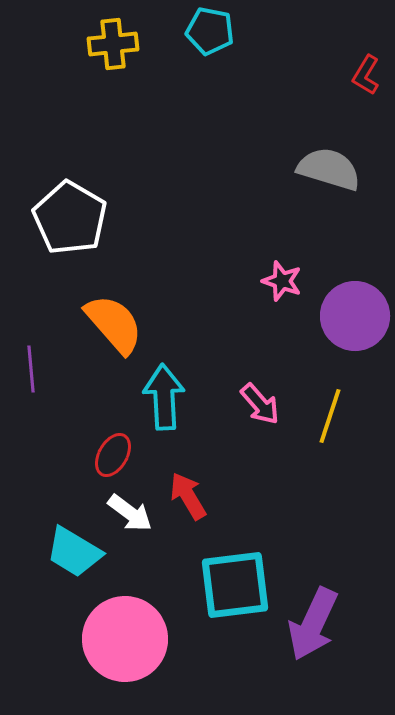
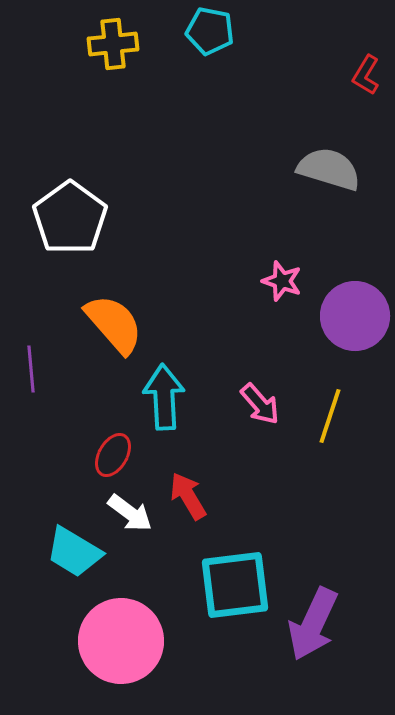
white pentagon: rotated 6 degrees clockwise
pink circle: moved 4 px left, 2 px down
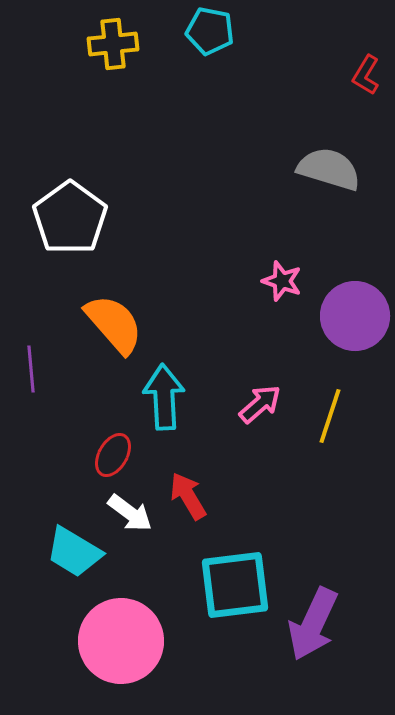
pink arrow: rotated 90 degrees counterclockwise
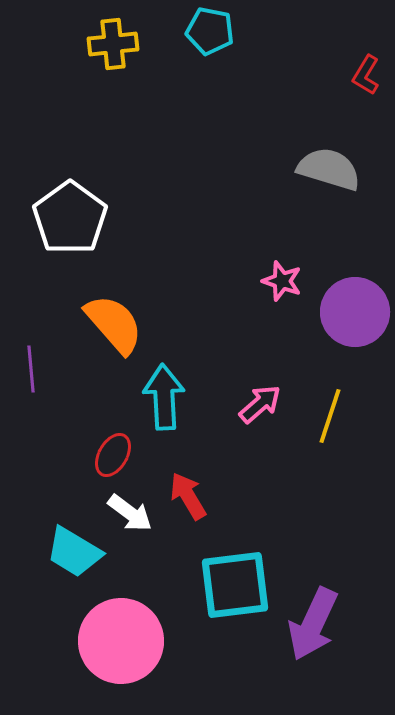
purple circle: moved 4 px up
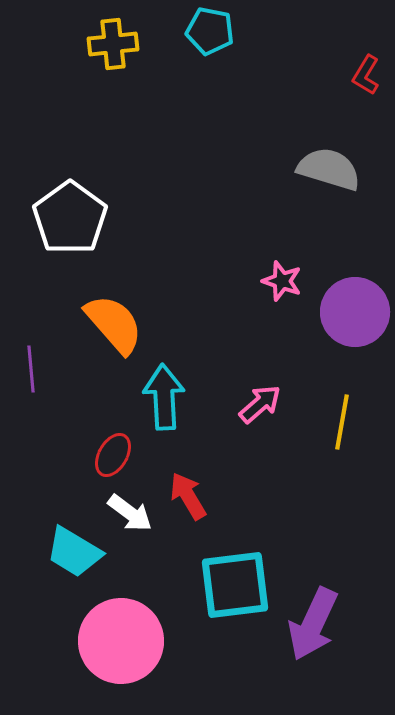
yellow line: moved 12 px right, 6 px down; rotated 8 degrees counterclockwise
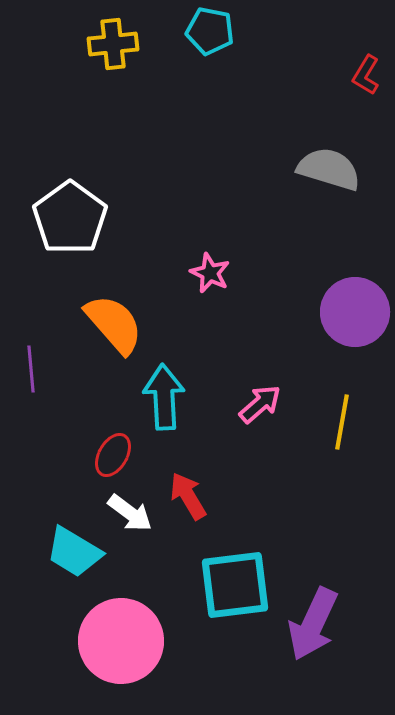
pink star: moved 72 px left, 8 px up; rotated 6 degrees clockwise
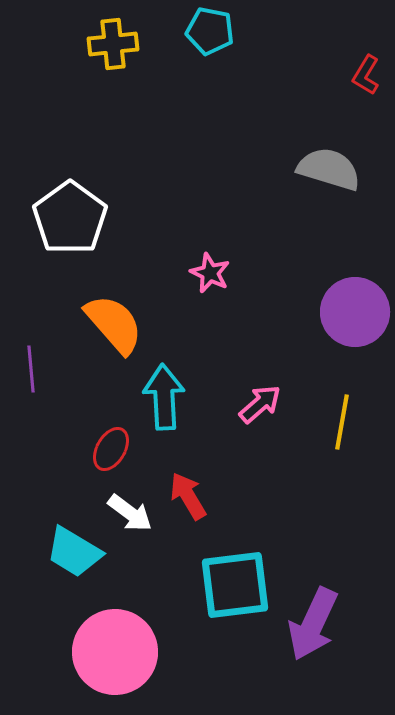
red ellipse: moved 2 px left, 6 px up
pink circle: moved 6 px left, 11 px down
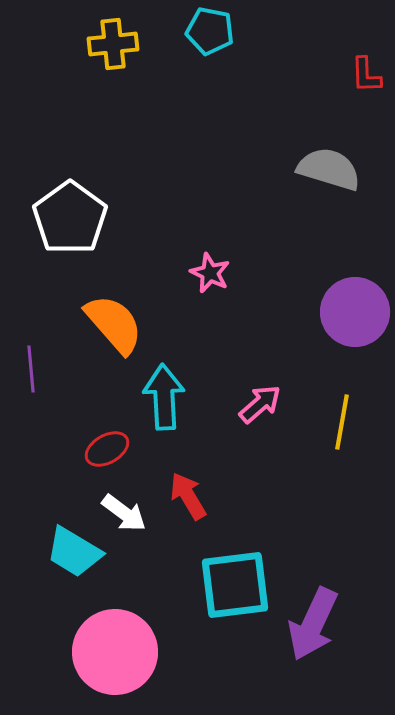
red L-shape: rotated 33 degrees counterclockwise
red ellipse: moved 4 px left; rotated 30 degrees clockwise
white arrow: moved 6 px left
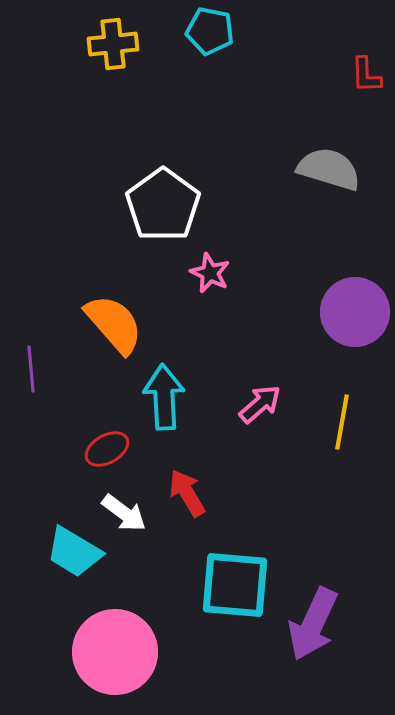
white pentagon: moved 93 px right, 13 px up
red arrow: moved 1 px left, 3 px up
cyan square: rotated 12 degrees clockwise
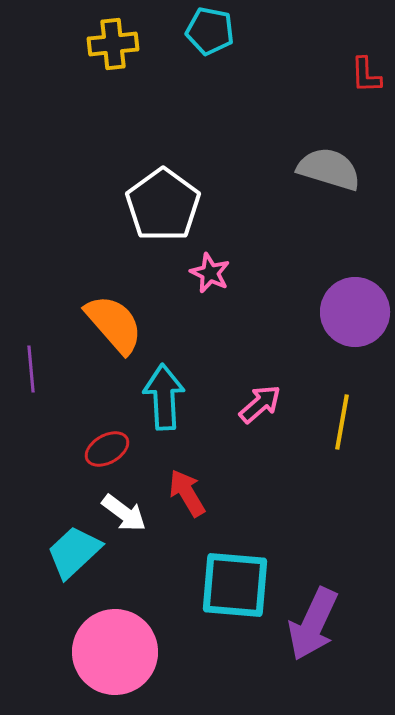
cyan trapezoid: rotated 106 degrees clockwise
